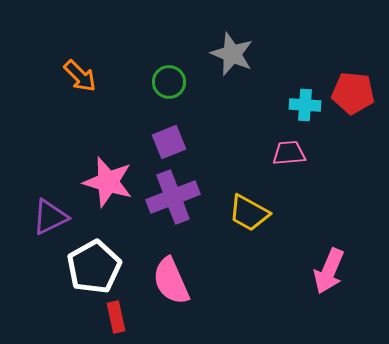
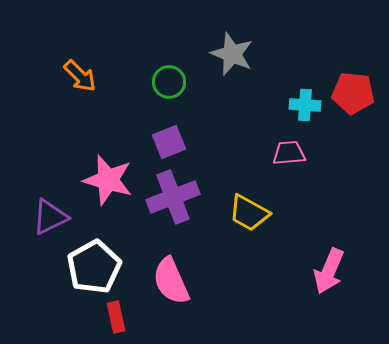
pink star: moved 2 px up
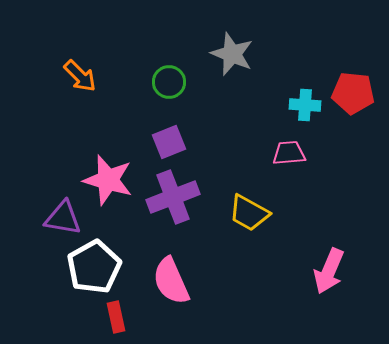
purple triangle: moved 13 px right, 1 px down; rotated 36 degrees clockwise
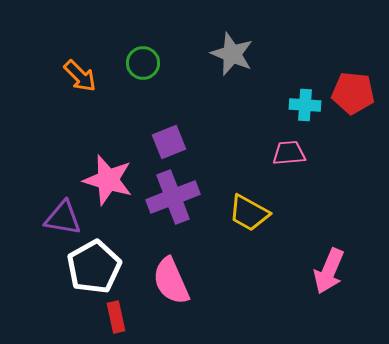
green circle: moved 26 px left, 19 px up
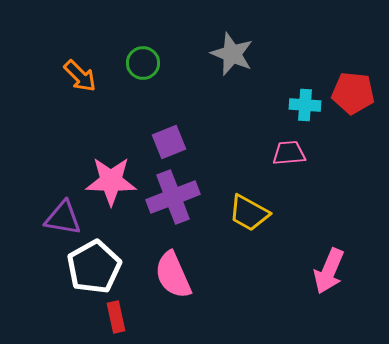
pink star: moved 3 px right, 1 px down; rotated 15 degrees counterclockwise
pink semicircle: moved 2 px right, 6 px up
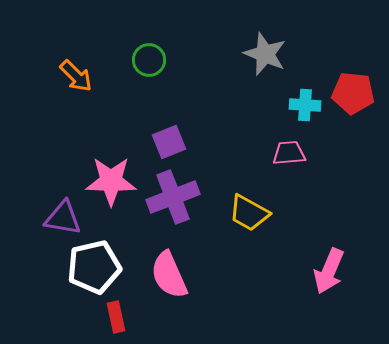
gray star: moved 33 px right
green circle: moved 6 px right, 3 px up
orange arrow: moved 4 px left
white pentagon: rotated 16 degrees clockwise
pink semicircle: moved 4 px left
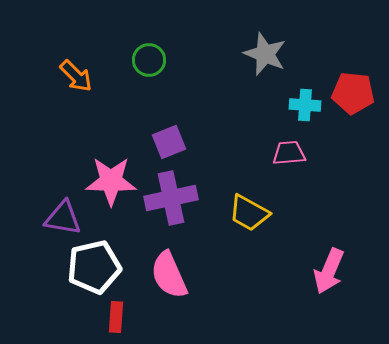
purple cross: moved 2 px left, 1 px down; rotated 9 degrees clockwise
red rectangle: rotated 16 degrees clockwise
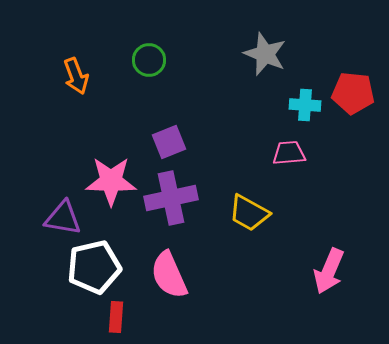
orange arrow: rotated 24 degrees clockwise
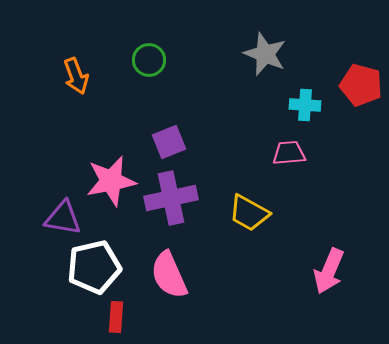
red pentagon: moved 8 px right, 8 px up; rotated 9 degrees clockwise
pink star: rotated 12 degrees counterclockwise
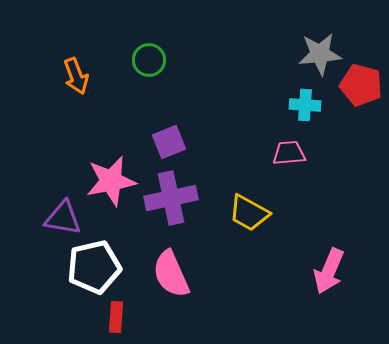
gray star: moved 55 px right; rotated 27 degrees counterclockwise
pink semicircle: moved 2 px right, 1 px up
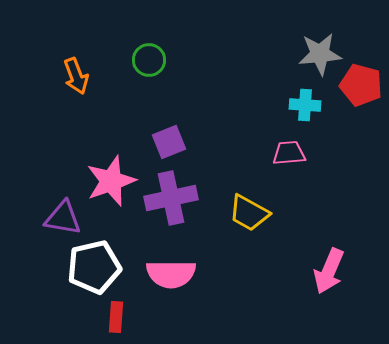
pink star: rotated 9 degrees counterclockwise
pink semicircle: rotated 66 degrees counterclockwise
